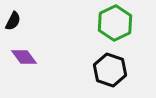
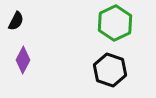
black semicircle: moved 3 px right
purple diamond: moved 1 px left, 3 px down; rotated 64 degrees clockwise
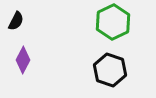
green hexagon: moved 2 px left, 1 px up
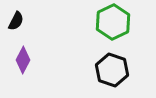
black hexagon: moved 2 px right
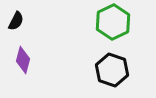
purple diamond: rotated 12 degrees counterclockwise
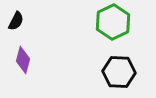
black hexagon: moved 7 px right, 2 px down; rotated 16 degrees counterclockwise
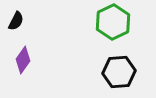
purple diamond: rotated 20 degrees clockwise
black hexagon: rotated 8 degrees counterclockwise
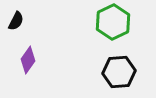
purple diamond: moved 5 px right
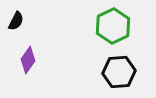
green hexagon: moved 4 px down
